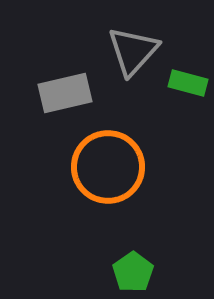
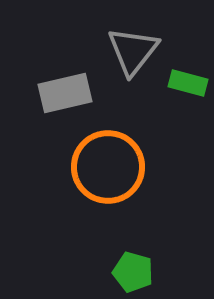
gray triangle: rotated 4 degrees counterclockwise
green pentagon: rotated 21 degrees counterclockwise
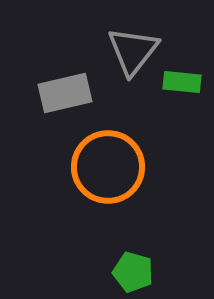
green rectangle: moved 6 px left, 1 px up; rotated 9 degrees counterclockwise
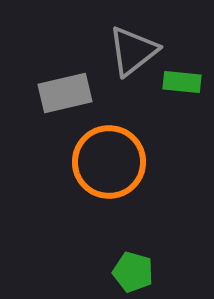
gray triangle: rotated 14 degrees clockwise
orange circle: moved 1 px right, 5 px up
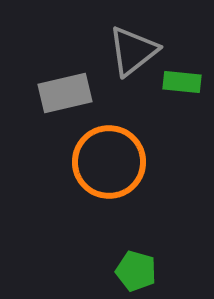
green pentagon: moved 3 px right, 1 px up
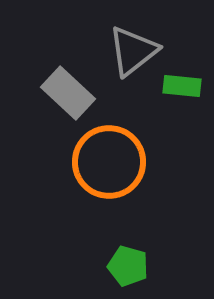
green rectangle: moved 4 px down
gray rectangle: moved 3 px right; rotated 56 degrees clockwise
green pentagon: moved 8 px left, 5 px up
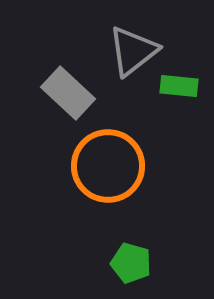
green rectangle: moved 3 px left
orange circle: moved 1 px left, 4 px down
green pentagon: moved 3 px right, 3 px up
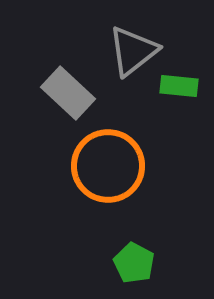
green pentagon: moved 3 px right; rotated 12 degrees clockwise
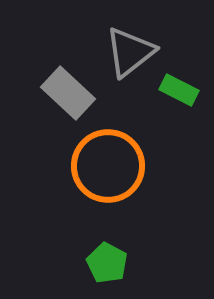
gray triangle: moved 3 px left, 1 px down
green rectangle: moved 4 px down; rotated 21 degrees clockwise
green pentagon: moved 27 px left
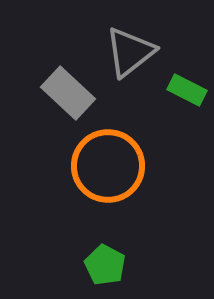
green rectangle: moved 8 px right
green pentagon: moved 2 px left, 2 px down
